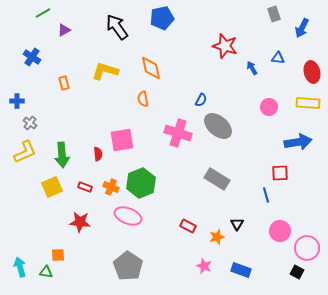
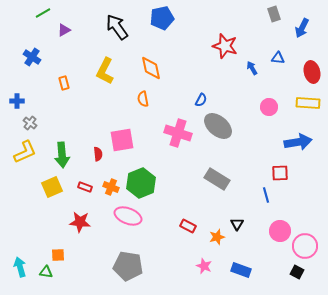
yellow L-shape at (105, 71): rotated 80 degrees counterclockwise
pink circle at (307, 248): moved 2 px left, 2 px up
gray pentagon at (128, 266): rotated 24 degrees counterclockwise
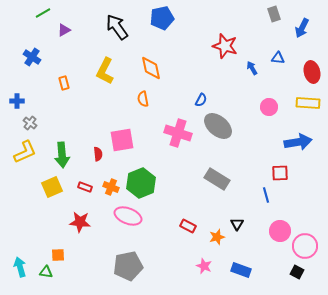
gray pentagon at (128, 266): rotated 20 degrees counterclockwise
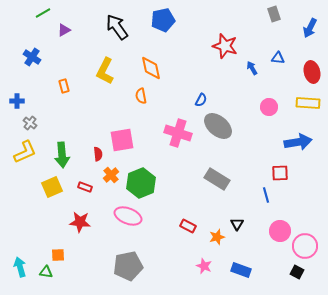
blue pentagon at (162, 18): moved 1 px right, 2 px down
blue arrow at (302, 28): moved 8 px right
orange rectangle at (64, 83): moved 3 px down
orange semicircle at (143, 99): moved 2 px left, 3 px up
orange cross at (111, 187): moved 12 px up; rotated 28 degrees clockwise
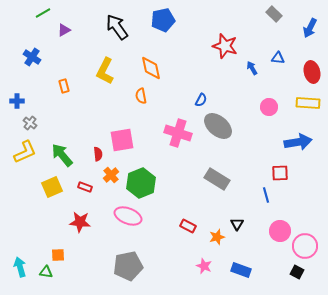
gray rectangle at (274, 14): rotated 28 degrees counterclockwise
green arrow at (62, 155): rotated 145 degrees clockwise
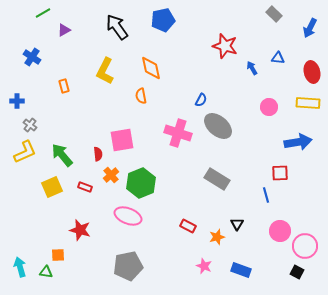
gray cross at (30, 123): moved 2 px down
red star at (80, 222): moved 8 px down; rotated 10 degrees clockwise
